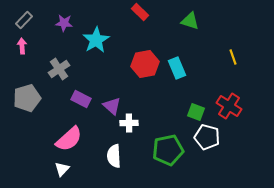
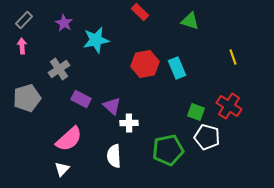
purple star: rotated 24 degrees clockwise
cyan star: rotated 20 degrees clockwise
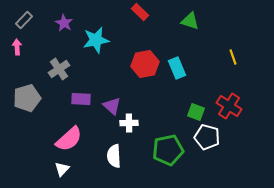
pink arrow: moved 5 px left, 1 px down
purple rectangle: rotated 24 degrees counterclockwise
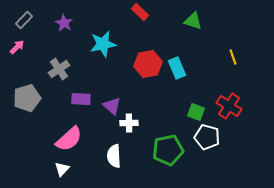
green triangle: moved 3 px right
cyan star: moved 7 px right, 4 px down
pink arrow: rotated 49 degrees clockwise
red hexagon: moved 3 px right
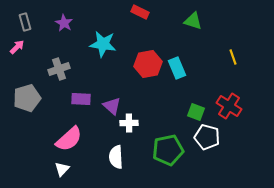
red rectangle: rotated 18 degrees counterclockwise
gray rectangle: moved 1 px right, 2 px down; rotated 60 degrees counterclockwise
cyan star: rotated 20 degrees clockwise
gray cross: rotated 15 degrees clockwise
white semicircle: moved 2 px right, 1 px down
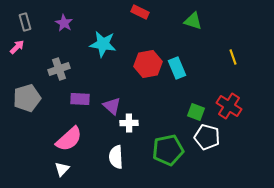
purple rectangle: moved 1 px left
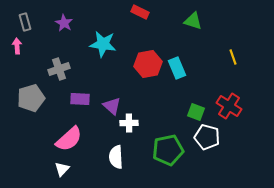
pink arrow: moved 1 px up; rotated 49 degrees counterclockwise
gray pentagon: moved 4 px right
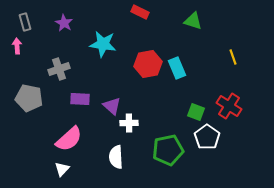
gray pentagon: moved 2 px left; rotated 28 degrees clockwise
white pentagon: rotated 20 degrees clockwise
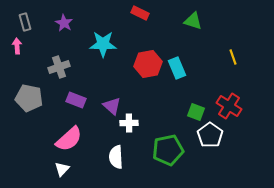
red rectangle: moved 1 px down
cyan star: rotated 8 degrees counterclockwise
gray cross: moved 2 px up
purple rectangle: moved 4 px left, 1 px down; rotated 18 degrees clockwise
white pentagon: moved 3 px right, 2 px up
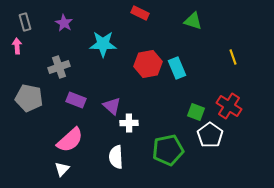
pink semicircle: moved 1 px right, 1 px down
